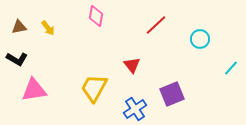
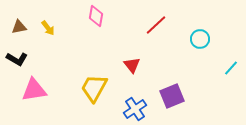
purple square: moved 2 px down
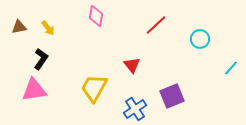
black L-shape: moved 24 px right; rotated 85 degrees counterclockwise
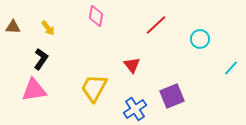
brown triangle: moved 6 px left; rotated 14 degrees clockwise
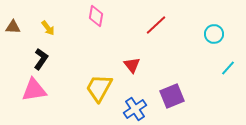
cyan circle: moved 14 px right, 5 px up
cyan line: moved 3 px left
yellow trapezoid: moved 5 px right
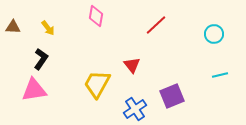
cyan line: moved 8 px left, 7 px down; rotated 35 degrees clockwise
yellow trapezoid: moved 2 px left, 4 px up
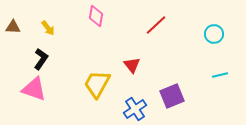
pink triangle: moved 1 px up; rotated 28 degrees clockwise
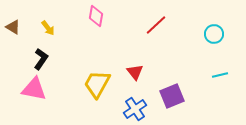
brown triangle: rotated 28 degrees clockwise
red triangle: moved 3 px right, 7 px down
pink triangle: rotated 8 degrees counterclockwise
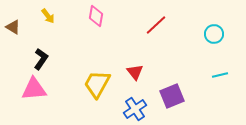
yellow arrow: moved 12 px up
pink triangle: rotated 16 degrees counterclockwise
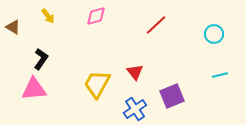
pink diamond: rotated 65 degrees clockwise
